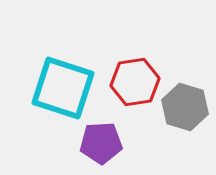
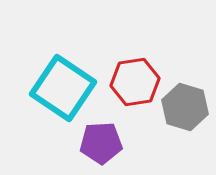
cyan square: rotated 16 degrees clockwise
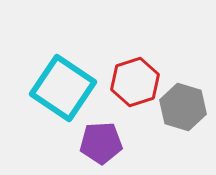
red hexagon: rotated 9 degrees counterclockwise
gray hexagon: moved 2 px left
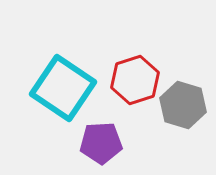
red hexagon: moved 2 px up
gray hexagon: moved 2 px up
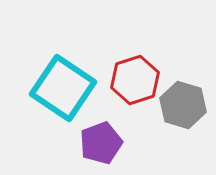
purple pentagon: rotated 18 degrees counterclockwise
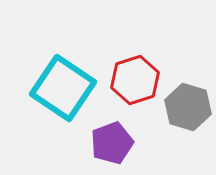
gray hexagon: moved 5 px right, 2 px down
purple pentagon: moved 11 px right
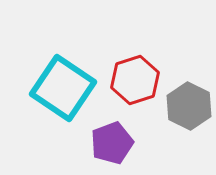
gray hexagon: moved 1 px right, 1 px up; rotated 9 degrees clockwise
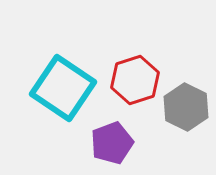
gray hexagon: moved 3 px left, 1 px down
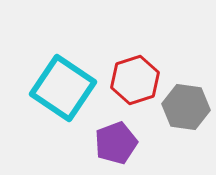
gray hexagon: rotated 18 degrees counterclockwise
purple pentagon: moved 4 px right
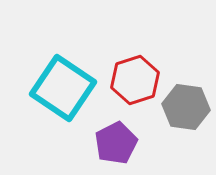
purple pentagon: rotated 6 degrees counterclockwise
